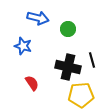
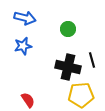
blue arrow: moved 13 px left
blue star: rotated 30 degrees counterclockwise
red semicircle: moved 4 px left, 17 px down
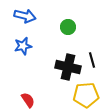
blue arrow: moved 2 px up
green circle: moved 2 px up
yellow pentagon: moved 5 px right
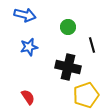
blue arrow: moved 1 px up
blue star: moved 6 px right, 1 px down
black line: moved 15 px up
yellow pentagon: rotated 15 degrees counterclockwise
red semicircle: moved 3 px up
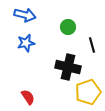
blue star: moved 3 px left, 4 px up
yellow pentagon: moved 2 px right, 3 px up
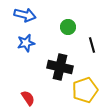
black cross: moved 8 px left
yellow pentagon: moved 3 px left, 2 px up
red semicircle: moved 1 px down
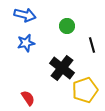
green circle: moved 1 px left, 1 px up
black cross: moved 2 px right, 1 px down; rotated 25 degrees clockwise
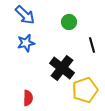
blue arrow: rotated 30 degrees clockwise
green circle: moved 2 px right, 4 px up
red semicircle: rotated 35 degrees clockwise
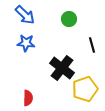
green circle: moved 3 px up
blue star: rotated 18 degrees clockwise
yellow pentagon: moved 1 px up
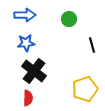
blue arrow: rotated 45 degrees counterclockwise
blue star: rotated 12 degrees counterclockwise
black cross: moved 28 px left, 3 px down
